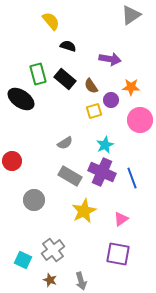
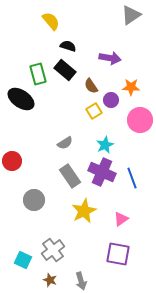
purple arrow: moved 1 px up
black rectangle: moved 9 px up
yellow square: rotated 14 degrees counterclockwise
gray rectangle: rotated 25 degrees clockwise
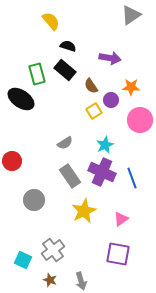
green rectangle: moved 1 px left
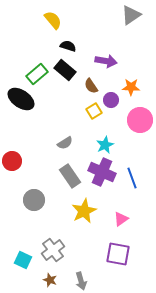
yellow semicircle: moved 2 px right, 1 px up
purple arrow: moved 4 px left, 3 px down
green rectangle: rotated 65 degrees clockwise
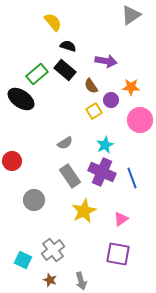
yellow semicircle: moved 2 px down
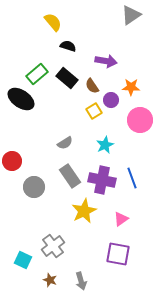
black rectangle: moved 2 px right, 8 px down
brown semicircle: moved 1 px right
purple cross: moved 8 px down; rotated 12 degrees counterclockwise
gray circle: moved 13 px up
gray cross: moved 4 px up
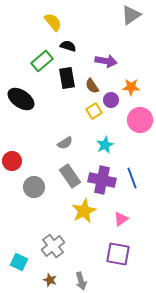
green rectangle: moved 5 px right, 13 px up
black rectangle: rotated 40 degrees clockwise
cyan square: moved 4 px left, 2 px down
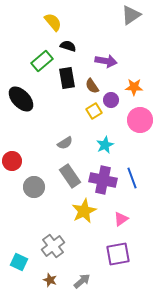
orange star: moved 3 px right
black ellipse: rotated 12 degrees clockwise
purple cross: moved 1 px right
purple square: rotated 20 degrees counterclockwise
gray arrow: moved 1 px right; rotated 114 degrees counterclockwise
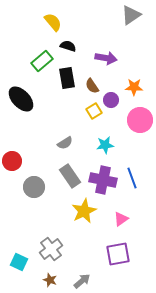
purple arrow: moved 3 px up
cyan star: rotated 18 degrees clockwise
gray cross: moved 2 px left, 3 px down
